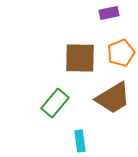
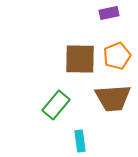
orange pentagon: moved 4 px left, 3 px down
brown square: moved 1 px down
brown trapezoid: rotated 27 degrees clockwise
green rectangle: moved 1 px right, 2 px down
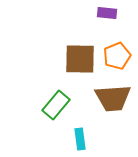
purple rectangle: moved 2 px left; rotated 18 degrees clockwise
cyan rectangle: moved 2 px up
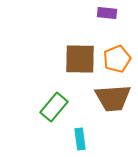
orange pentagon: moved 3 px down
green rectangle: moved 2 px left, 2 px down
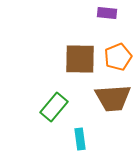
orange pentagon: moved 1 px right, 2 px up
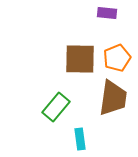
orange pentagon: moved 1 px left, 1 px down
brown trapezoid: rotated 78 degrees counterclockwise
green rectangle: moved 2 px right
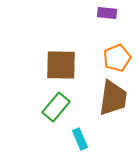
brown square: moved 19 px left, 6 px down
cyan rectangle: rotated 15 degrees counterclockwise
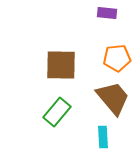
orange pentagon: rotated 16 degrees clockwise
brown trapezoid: rotated 48 degrees counterclockwise
green rectangle: moved 1 px right, 5 px down
cyan rectangle: moved 23 px right, 2 px up; rotated 20 degrees clockwise
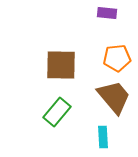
brown trapezoid: moved 1 px right, 1 px up
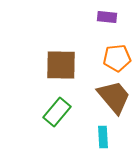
purple rectangle: moved 4 px down
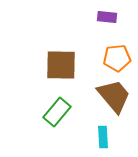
brown trapezoid: moved 1 px up
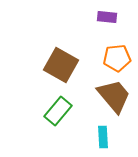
brown square: rotated 28 degrees clockwise
green rectangle: moved 1 px right, 1 px up
